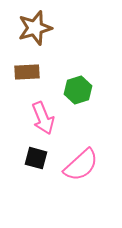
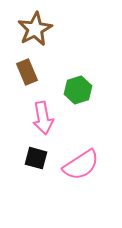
brown star: moved 1 px down; rotated 12 degrees counterclockwise
brown rectangle: rotated 70 degrees clockwise
pink arrow: rotated 12 degrees clockwise
pink semicircle: rotated 9 degrees clockwise
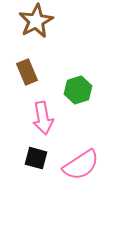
brown star: moved 1 px right, 8 px up
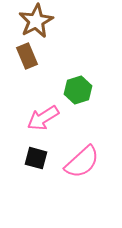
brown rectangle: moved 16 px up
pink arrow: rotated 68 degrees clockwise
pink semicircle: moved 1 px right, 3 px up; rotated 9 degrees counterclockwise
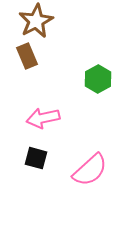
green hexagon: moved 20 px right, 11 px up; rotated 12 degrees counterclockwise
pink arrow: rotated 20 degrees clockwise
pink semicircle: moved 8 px right, 8 px down
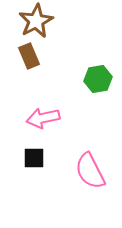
brown rectangle: moved 2 px right
green hexagon: rotated 20 degrees clockwise
black square: moved 2 px left; rotated 15 degrees counterclockwise
pink semicircle: moved 1 px down; rotated 105 degrees clockwise
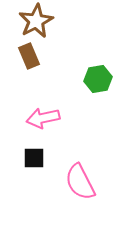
pink semicircle: moved 10 px left, 11 px down
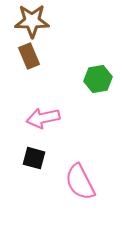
brown star: moved 4 px left; rotated 28 degrees clockwise
black square: rotated 15 degrees clockwise
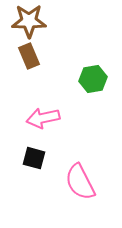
brown star: moved 3 px left
green hexagon: moved 5 px left
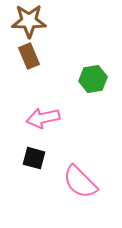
pink semicircle: rotated 18 degrees counterclockwise
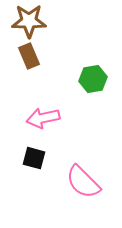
pink semicircle: moved 3 px right
